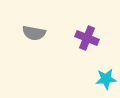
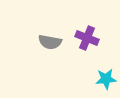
gray semicircle: moved 16 px right, 9 px down
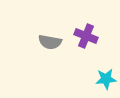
purple cross: moved 1 px left, 2 px up
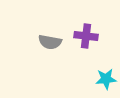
purple cross: rotated 15 degrees counterclockwise
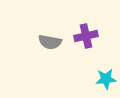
purple cross: rotated 20 degrees counterclockwise
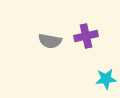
gray semicircle: moved 1 px up
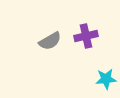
gray semicircle: rotated 40 degrees counterclockwise
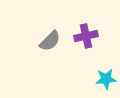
gray semicircle: rotated 15 degrees counterclockwise
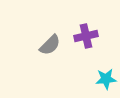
gray semicircle: moved 4 px down
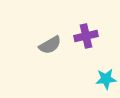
gray semicircle: rotated 15 degrees clockwise
